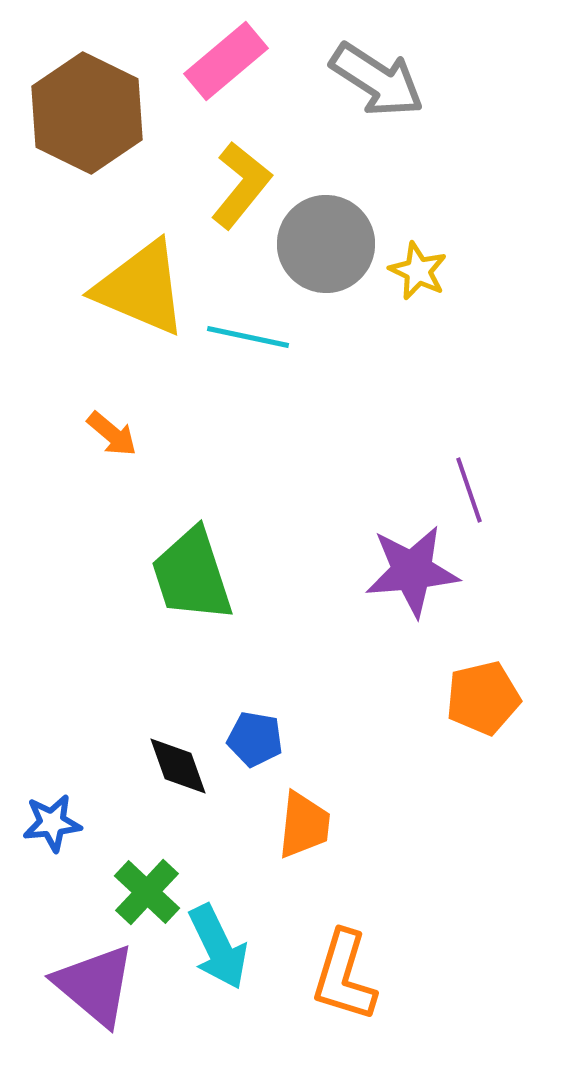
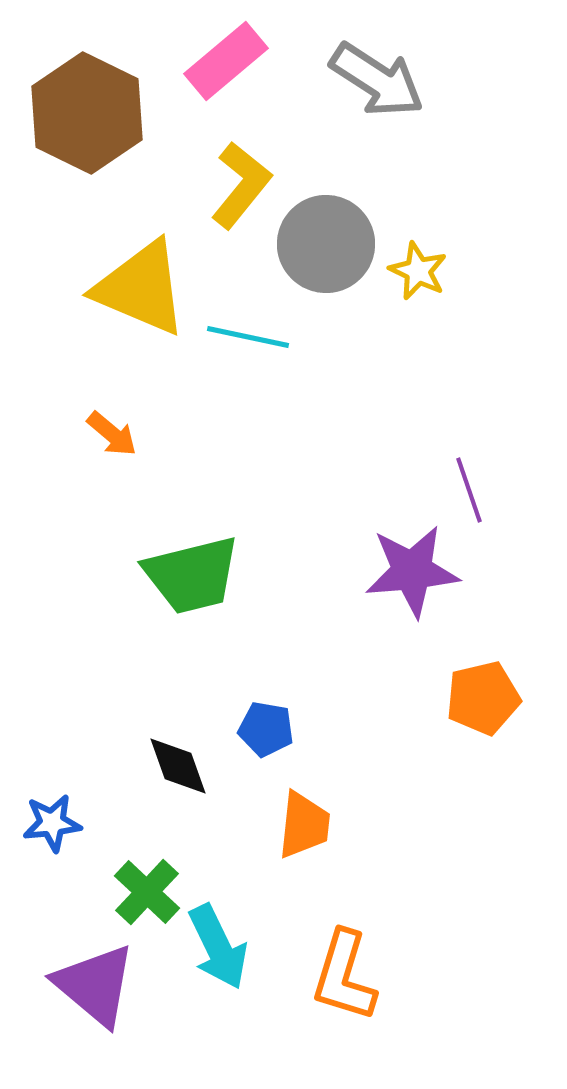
green trapezoid: rotated 86 degrees counterclockwise
blue pentagon: moved 11 px right, 10 px up
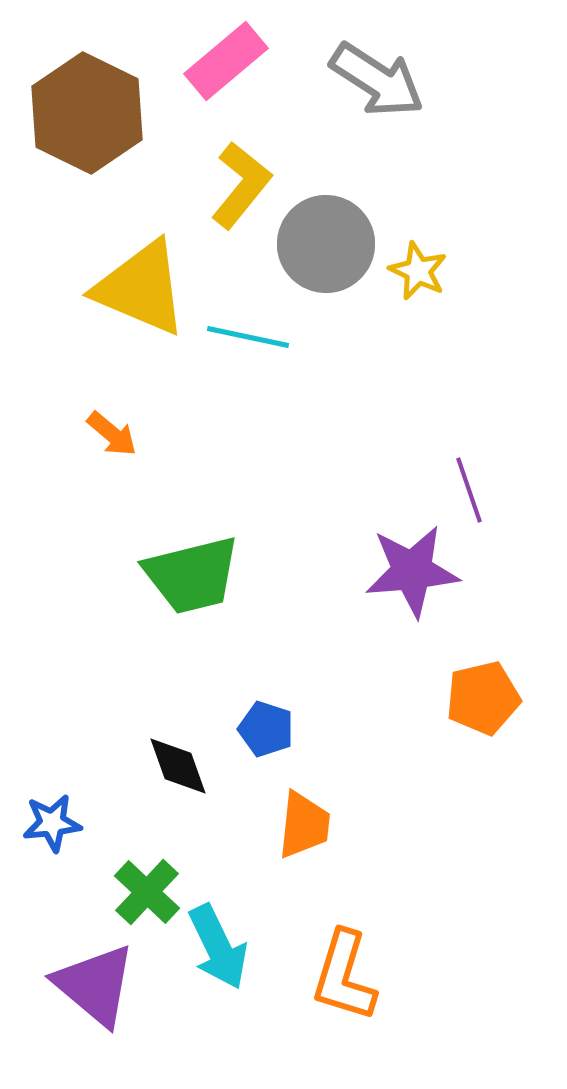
blue pentagon: rotated 8 degrees clockwise
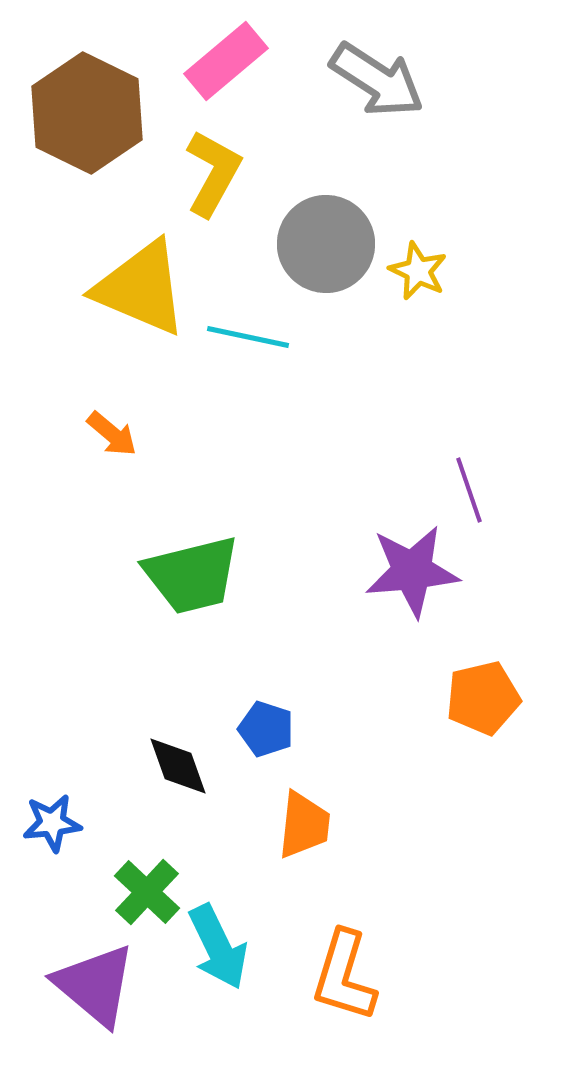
yellow L-shape: moved 28 px left, 12 px up; rotated 10 degrees counterclockwise
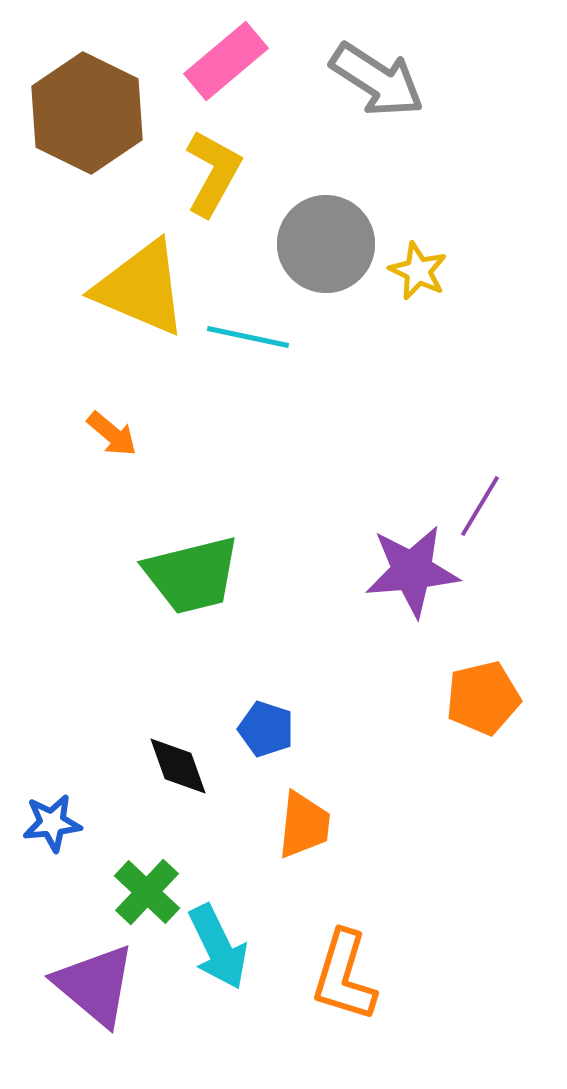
purple line: moved 11 px right, 16 px down; rotated 50 degrees clockwise
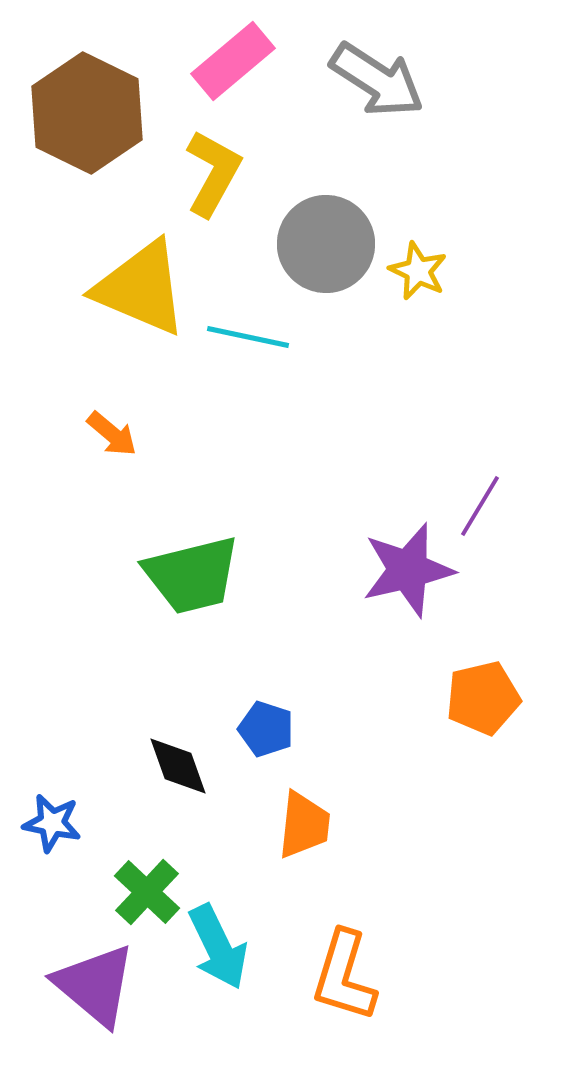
pink rectangle: moved 7 px right
purple star: moved 4 px left, 1 px up; rotated 8 degrees counterclockwise
blue star: rotated 18 degrees clockwise
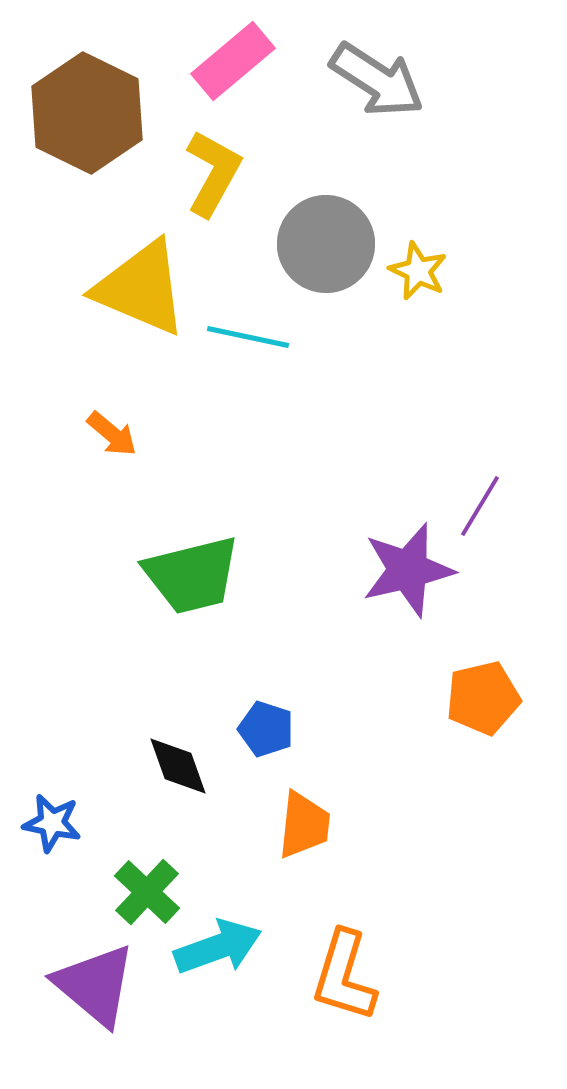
cyan arrow: rotated 84 degrees counterclockwise
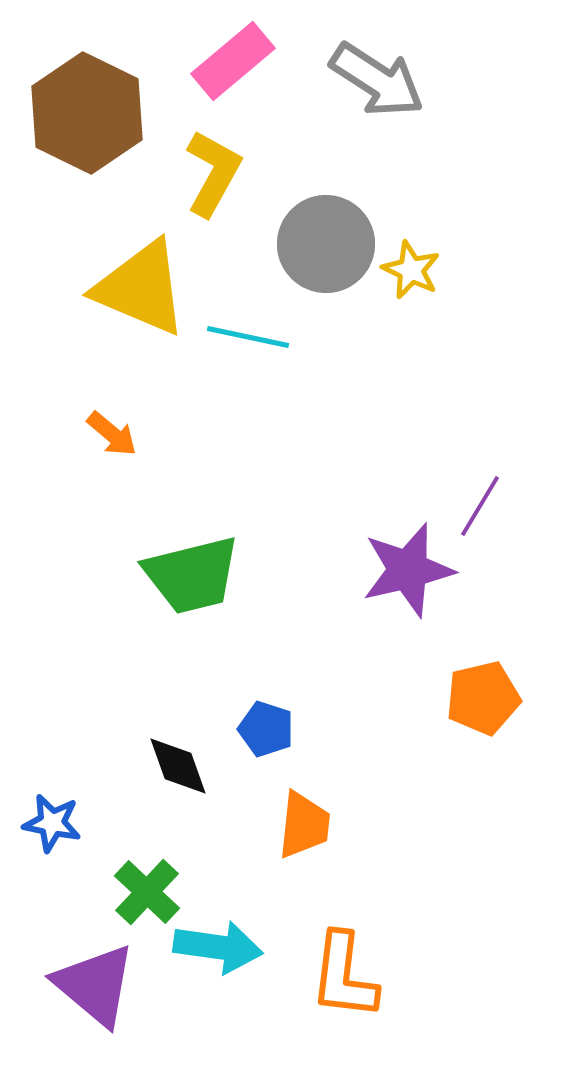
yellow star: moved 7 px left, 1 px up
cyan arrow: rotated 28 degrees clockwise
orange L-shape: rotated 10 degrees counterclockwise
